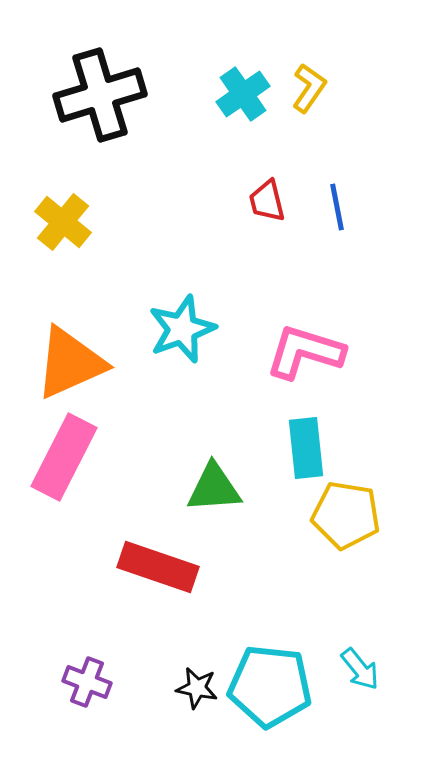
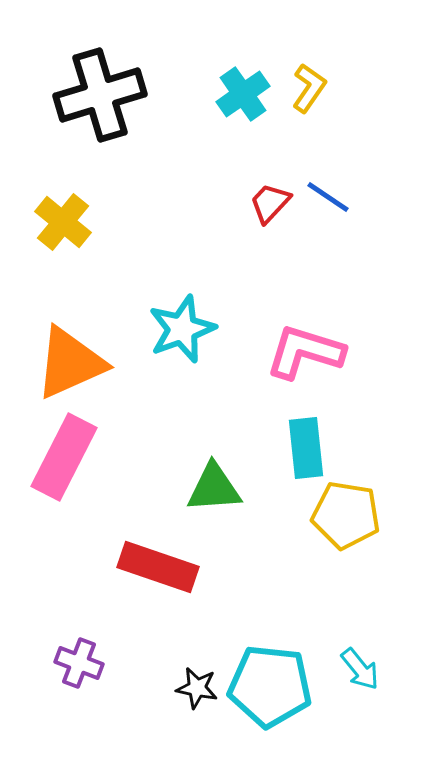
red trapezoid: moved 3 px right, 2 px down; rotated 57 degrees clockwise
blue line: moved 9 px left, 10 px up; rotated 45 degrees counterclockwise
purple cross: moved 8 px left, 19 px up
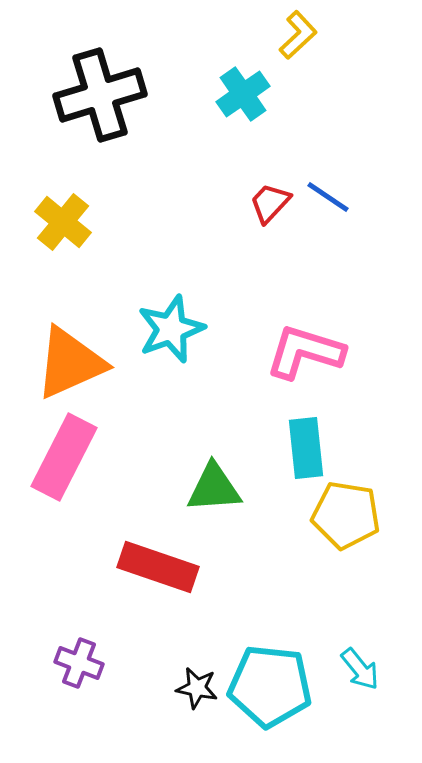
yellow L-shape: moved 11 px left, 53 px up; rotated 12 degrees clockwise
cyan star: moved 11 px left
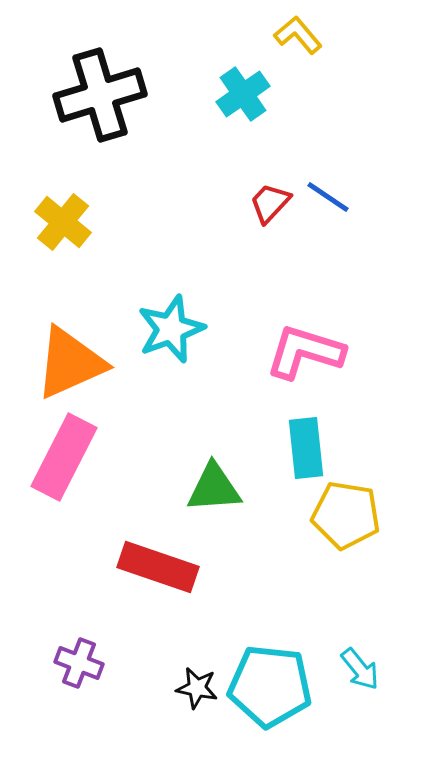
yellow L-shape: rotated 87 degrees counterclockwise
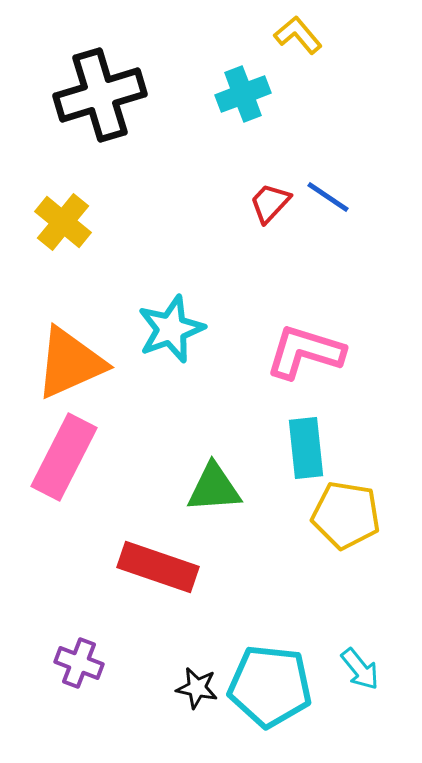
cyan cross: rotated 14 degrees clockwise
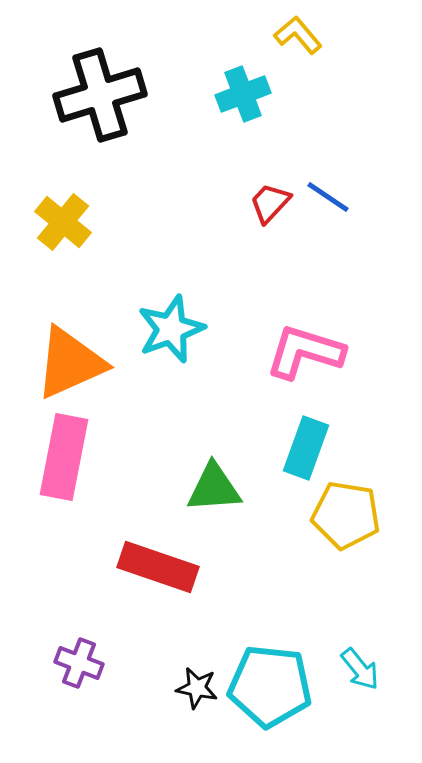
cyan rectangle: rotated 26 degrees clockwise
pink rectangle: rotated 16 degrees counterclockwise
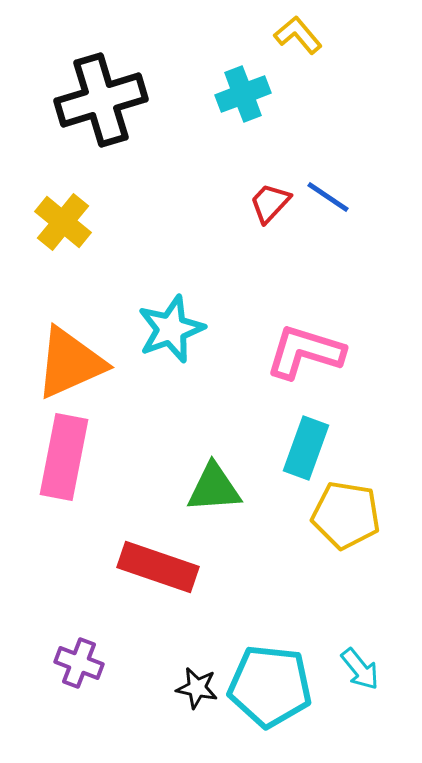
black cross: moved 1 px right, 5 px down
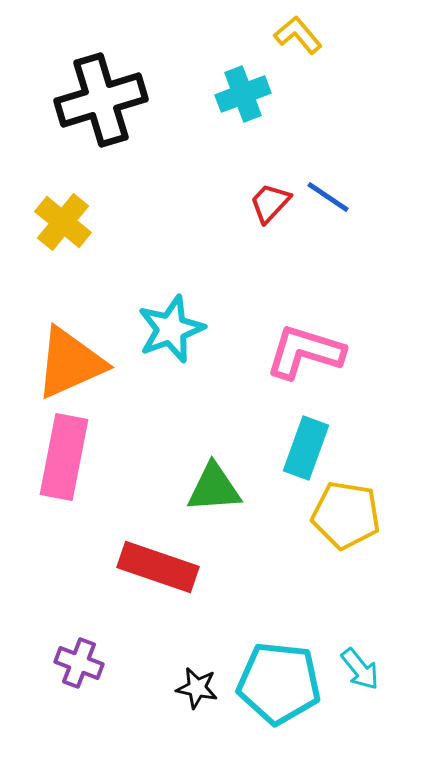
cyan pentagon: moved 9 px right, 3 px up
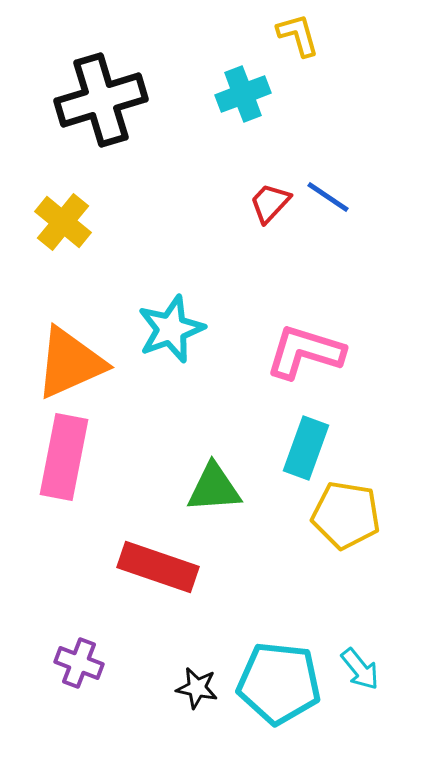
yellow L-shape: rotated 24 degrees clockwise
